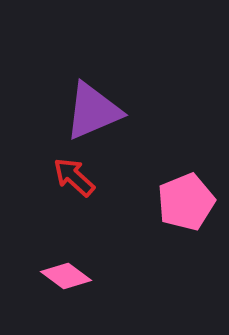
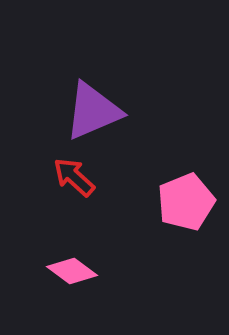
pink diamond: moved 6 px right, 5 px up
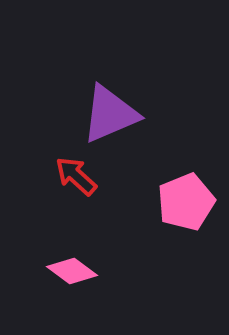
purple triangle: moved 17 px right, 3 px down
red arrow: moved 2 px right, 1 px up
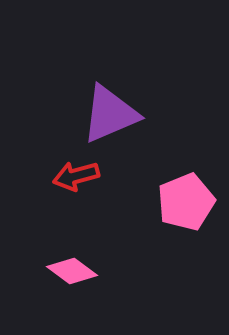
red arrow: rotated 57 degrees counterclockwise
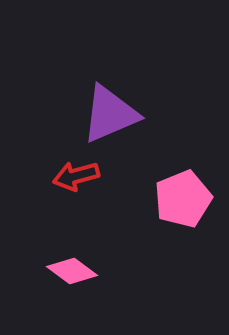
pink pentagon: moved 3 px left, 3 px up
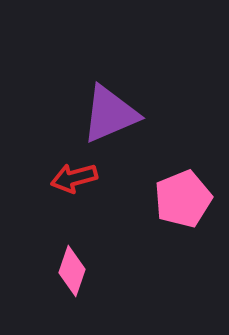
red arrow: moved 2 px left, 2 px down
pink diamond: rotated 72 degrees clockwise
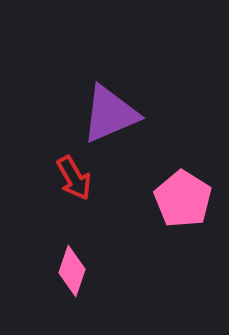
red arrow: rotated 105 degrees counterclockwise
pink pentagon: rotated 18 degrees counterclockwise
